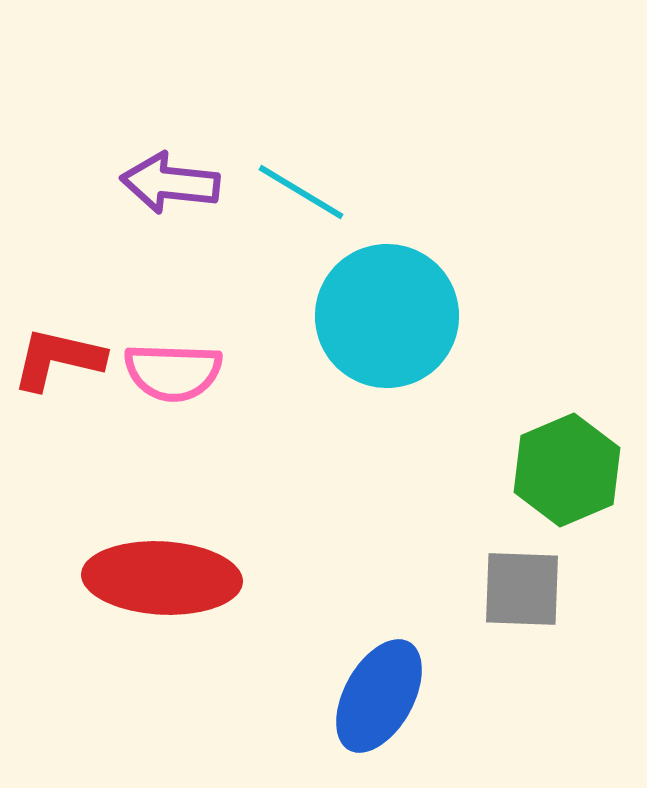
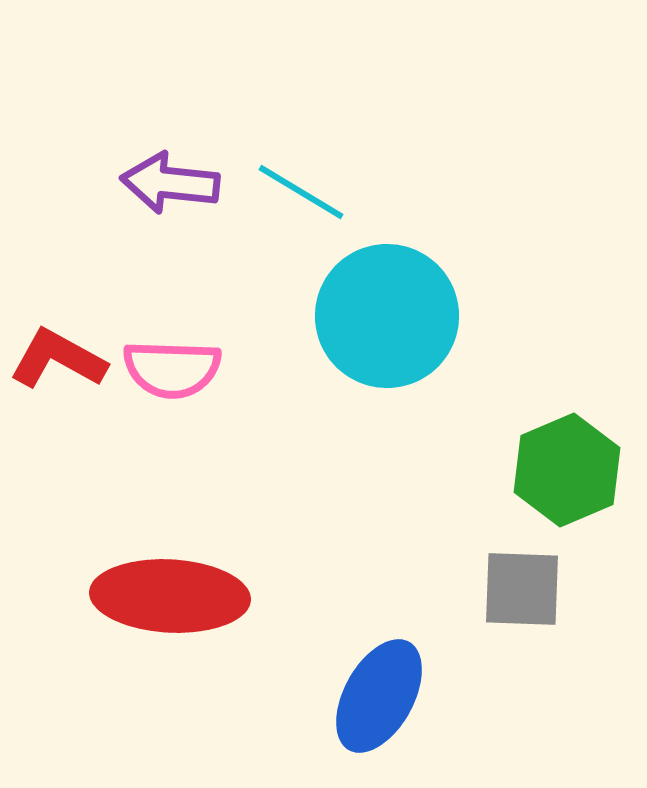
red L-shape: rotated 16 degrees clockwise
pink semicircle: moved 1 px left, 3 px up
red ellipse: moved 8 px right, 18 px down
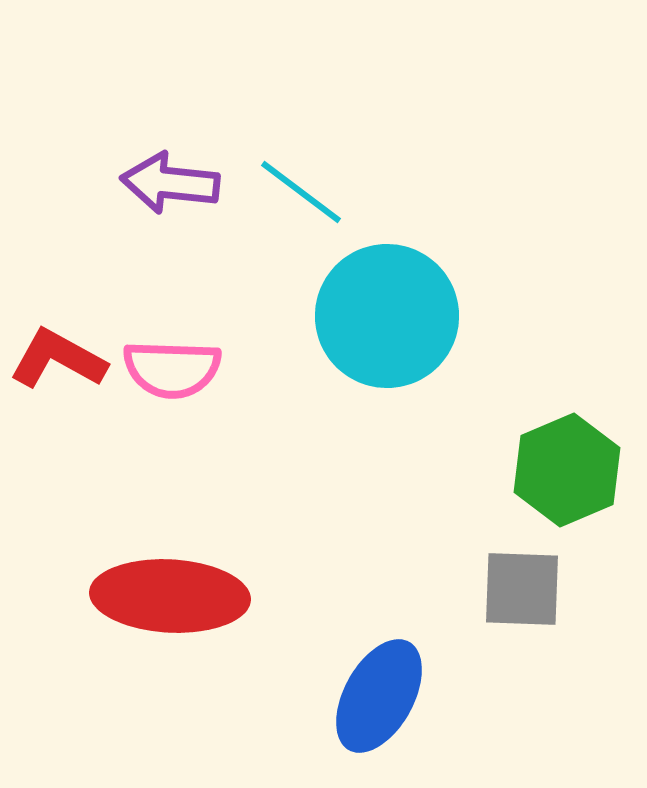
cyan line: rotated 6 degrees clockwise
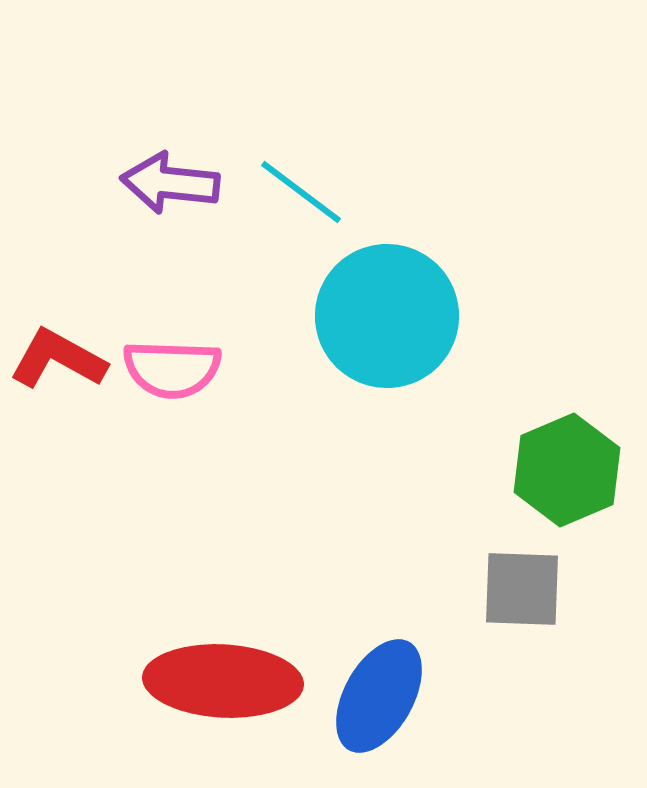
red ellipse: moved 53 px right, 85 px down
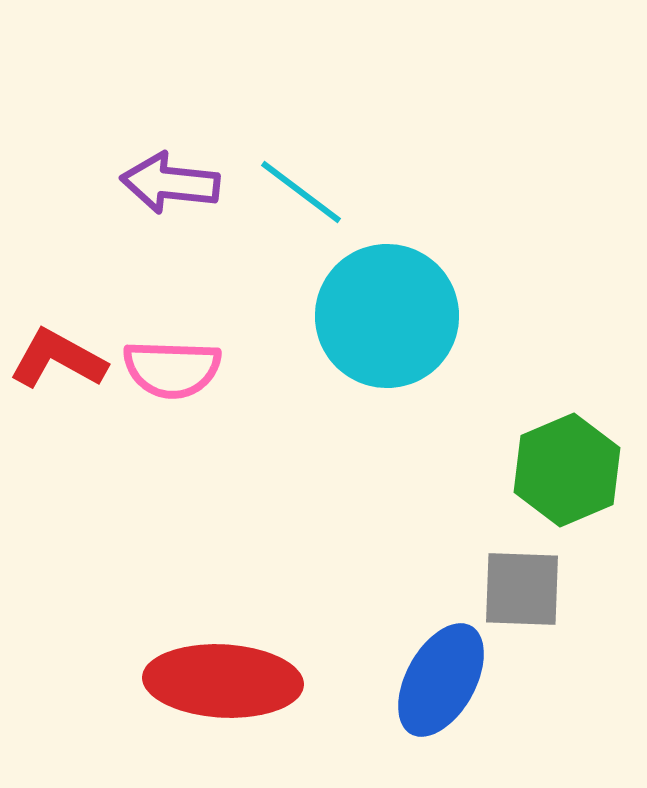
blue ellipse: moved 62 px right, 16 px up
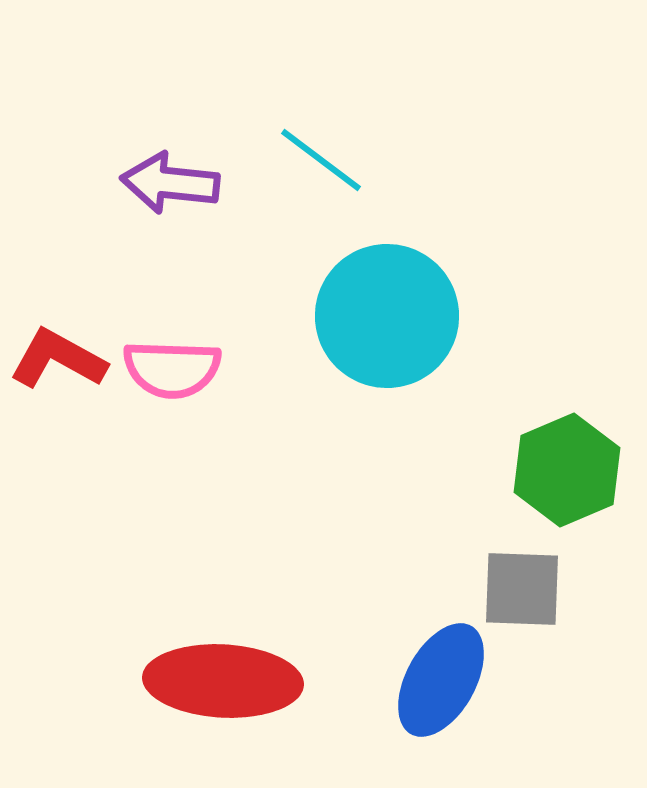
cyan line: moved 20 px right, 32 px up
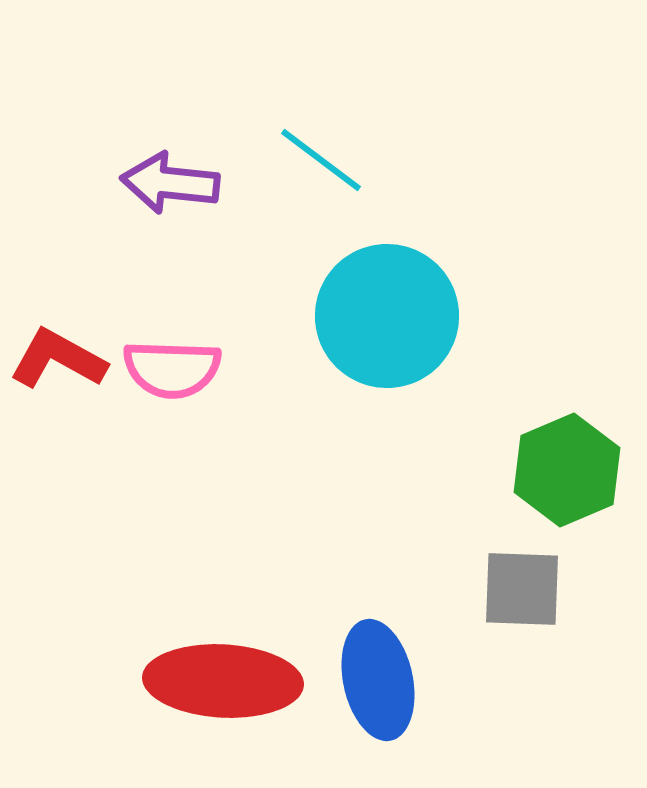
blue ellipse: moved 63 px left; rotated 41 degrees counterclockwise
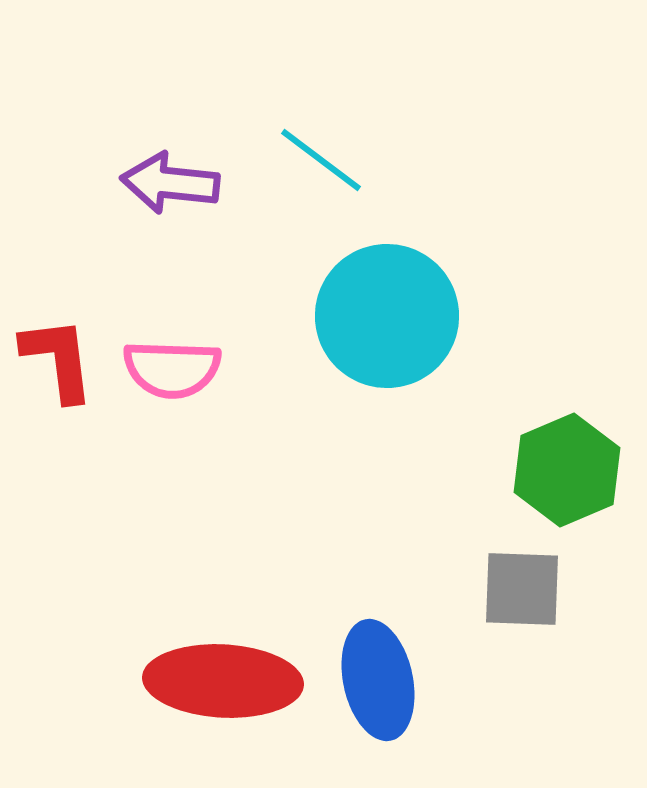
red L-shape: rotated 54 degrees clockwise
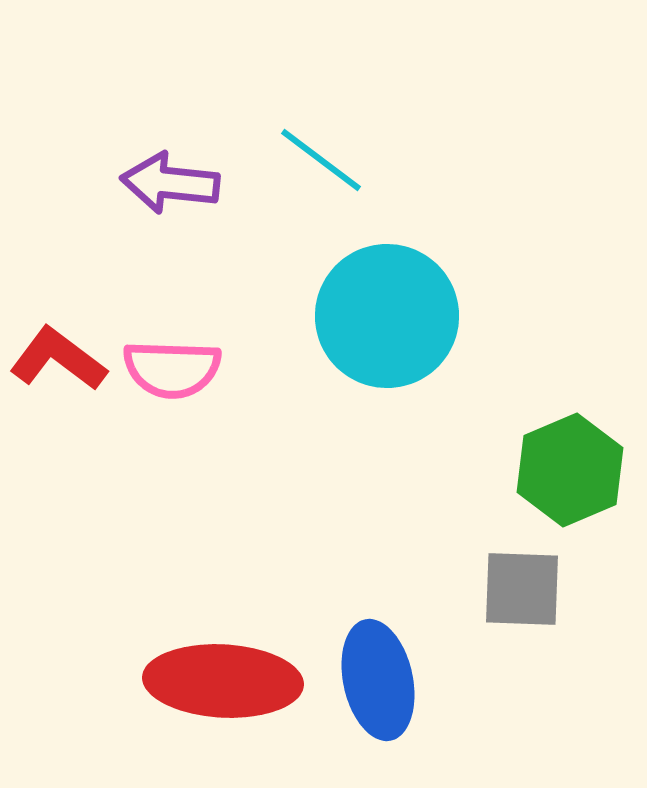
red L-shape: rotated 46 degrees counterclockwise
green hexagon: moved 3 px right
